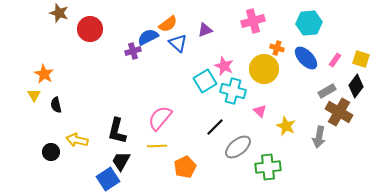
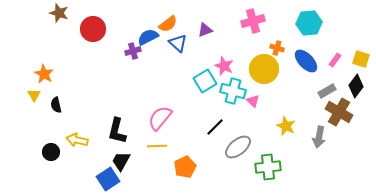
red circle: moved 3 px right
blue ellipse: moved 3 px down
pink triangle: moved 7 px left, 10 px up
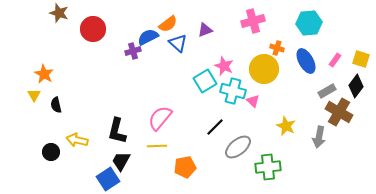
blue ellipse: rotated 15 degrees clockwise
orange pentagon: rotated 15 degrees clockwise
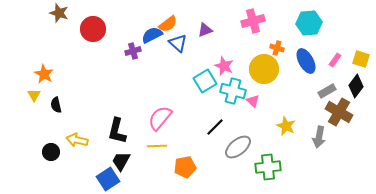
blue semicircle: moved 4 px right, 2 px up
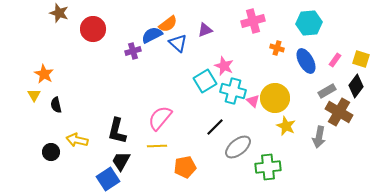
yellow circle: moved 11 px right, 29 px down
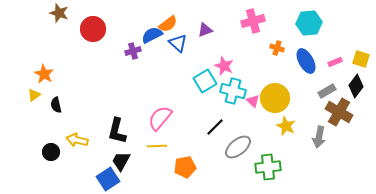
pink rectangle: moved 2 px down; rotated 32 degrees clockwise
yellow triangle: rotated 24 degrees clockwise
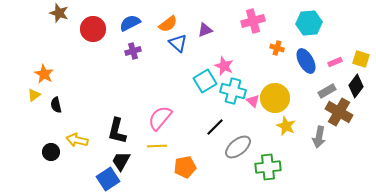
blue semicircle: moved 22 px left, 12 px up
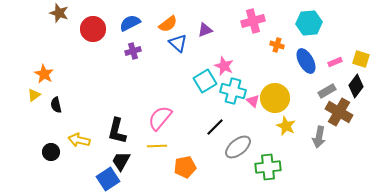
orange cross: moved 3 px up
yellow arrow: moved 2 px right
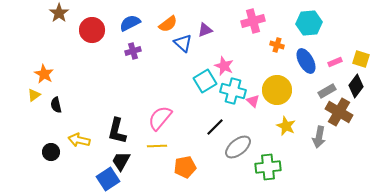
brown star: rotated 18 degrees clockwise
red circle: moved 1 px left, 1 px down
blue triangle: moved 5 px right
yellow circle: moved 2 px right, 8 px up
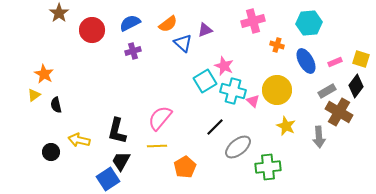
gray arrow: rotated 15 degrees counterclockwise
orange pentagon: rotated 20 degrees counterclockwise
